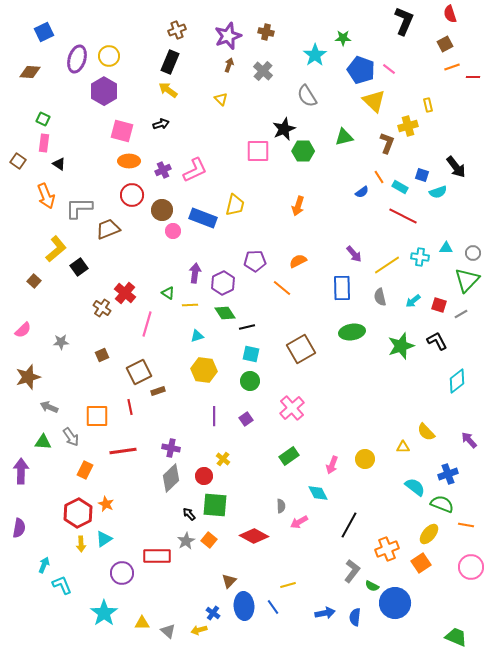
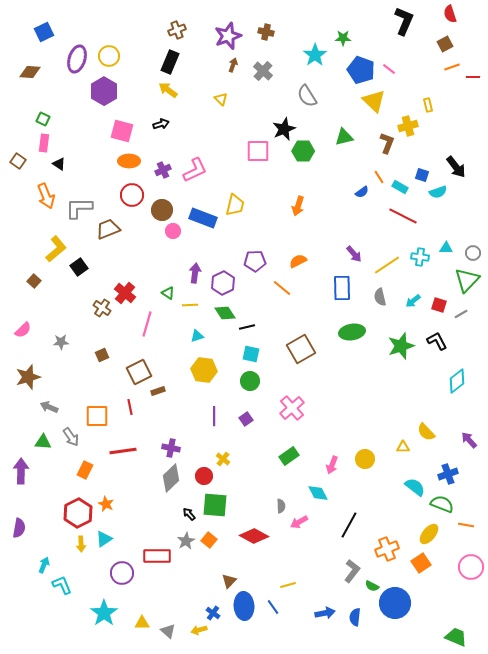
brown arrow at (229, 65): moved 4 px right
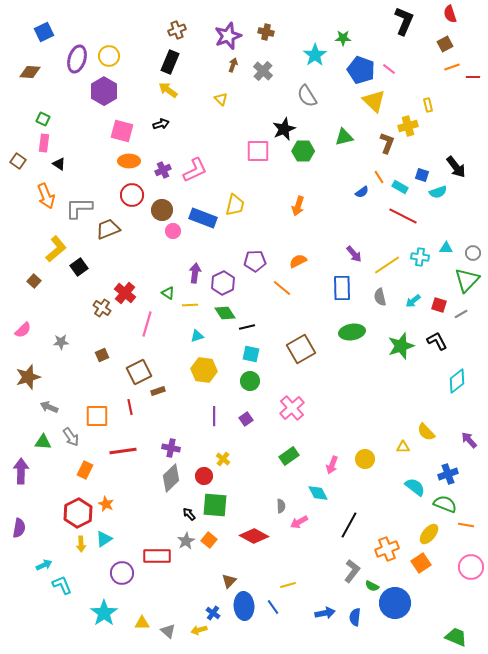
green semicircle at (442, 504): moved 3 px right
cyan arrow at (44, 565): rotated 42 degrees clockwise
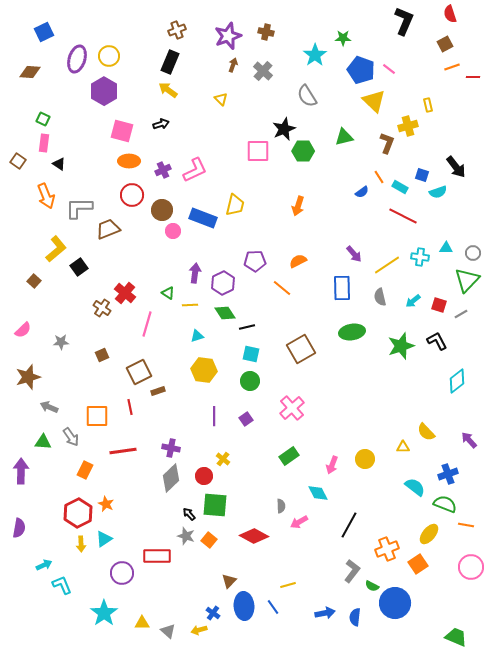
gray star at (186, 541): moved 5 px up; rotated 24 degrees counterclockwise
orange square at (421, 563): moved 3 px left, 1 px down
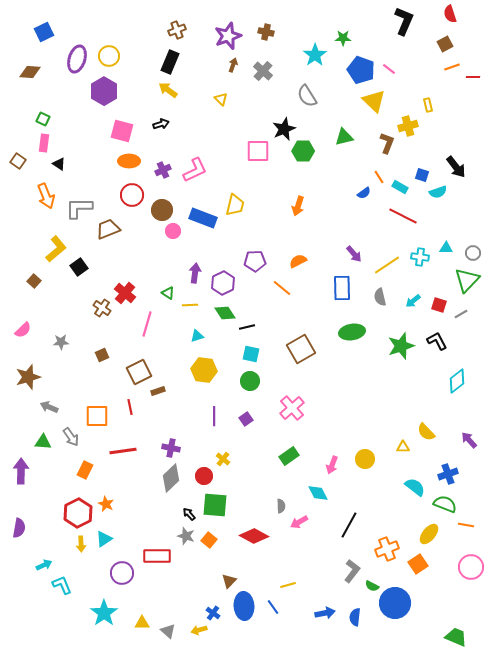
blue semicircle at (362, 192): moved 2 px right, 1 px down
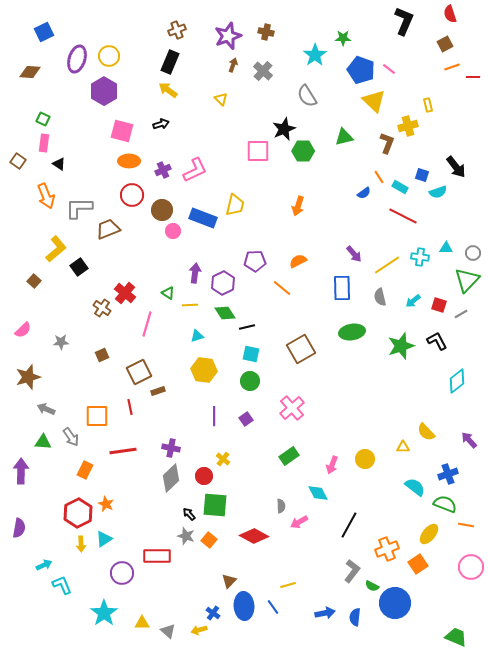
gray arrow at (49, 407): moved 3 px left, 2 px down
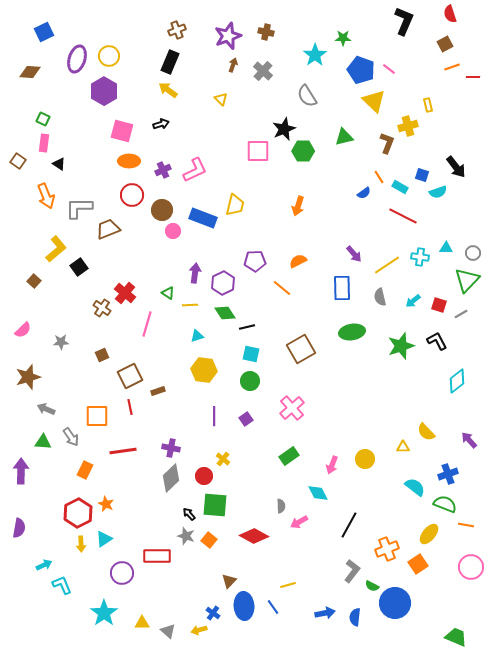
brown square at (139, 372): moved 9 px left, 4 px down
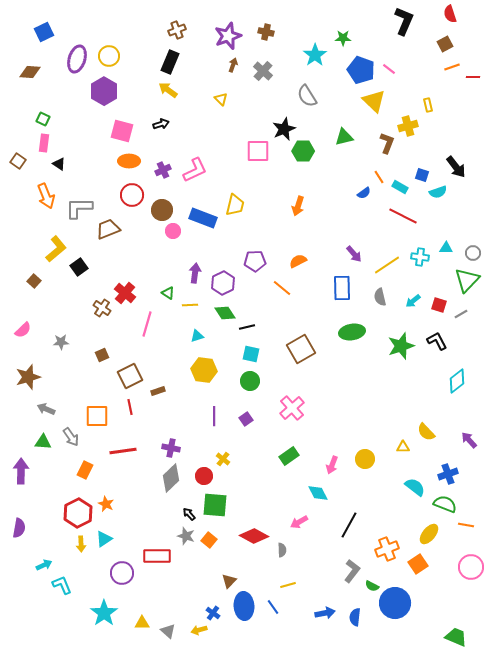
gray semicircle at (281, 506): moved 1 px right, 44 px down
